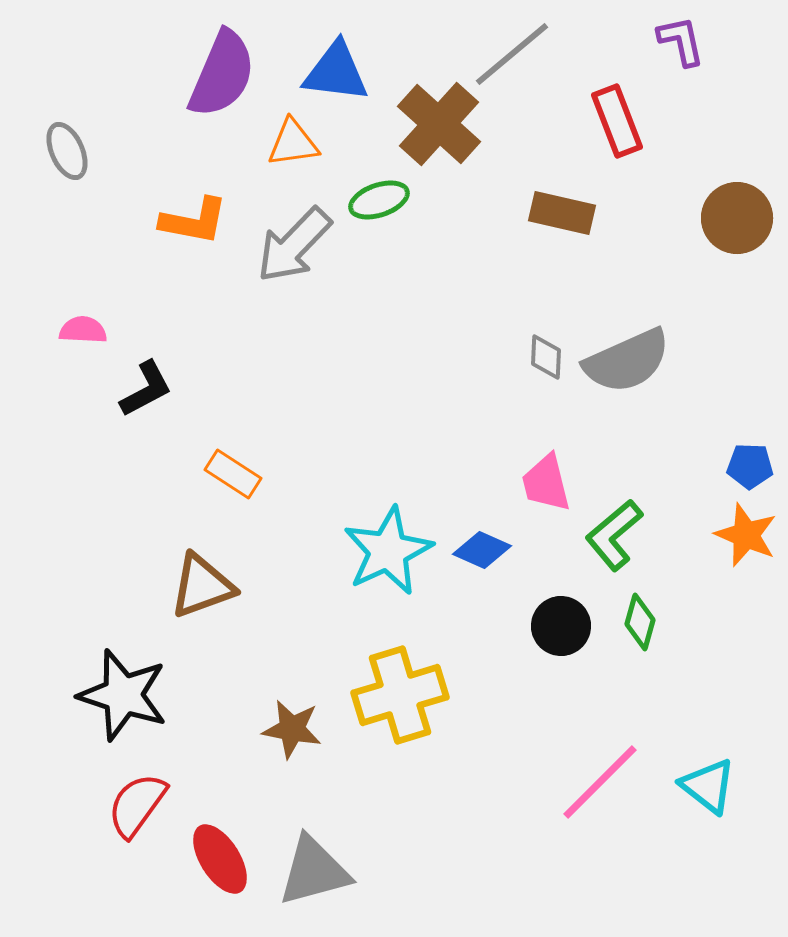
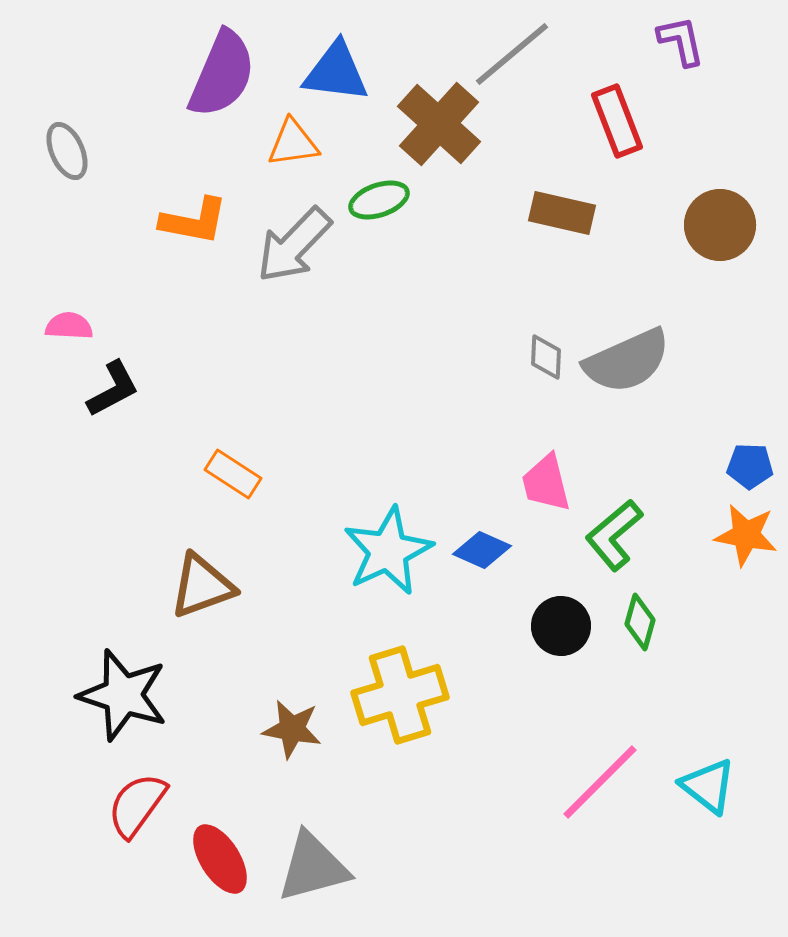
brown circle: moved 17 px left, 7 px down
pink semicircle: moved 14 px left, 4 px up
black L-shape: moved 33 px left
orange star: rotated 12 degrees counterclockwise
gray triangle: moved 1 px left, 4 px up
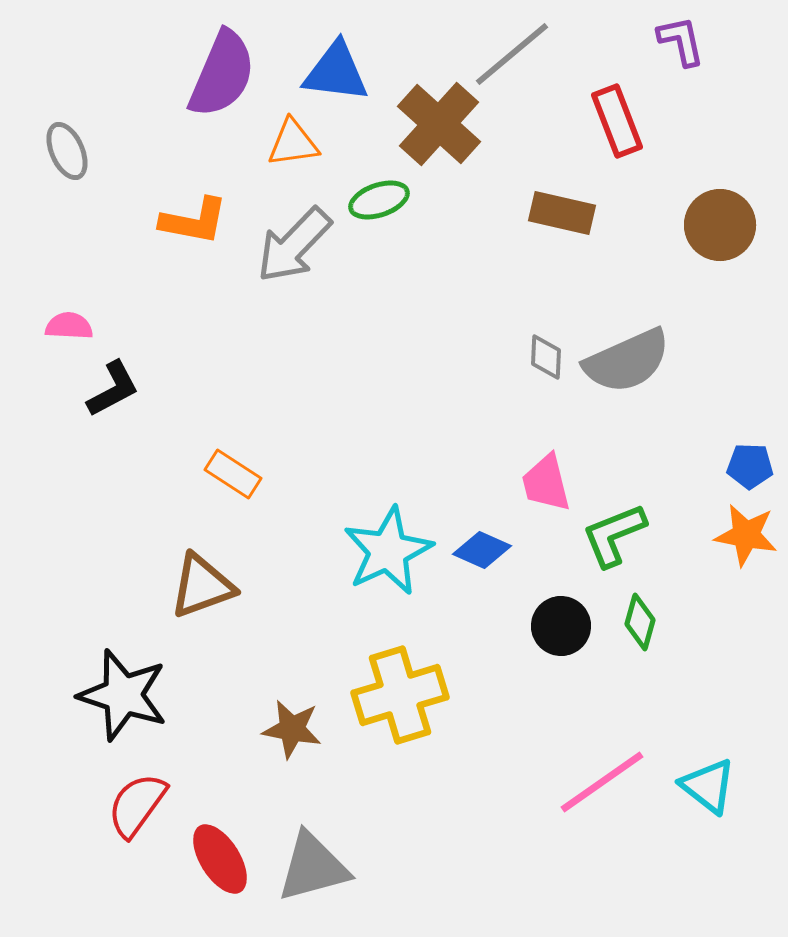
green L-shape: rotated 18 degrees clockwise
pink line: moved 2 px right; rotated 10 degrees clockwise
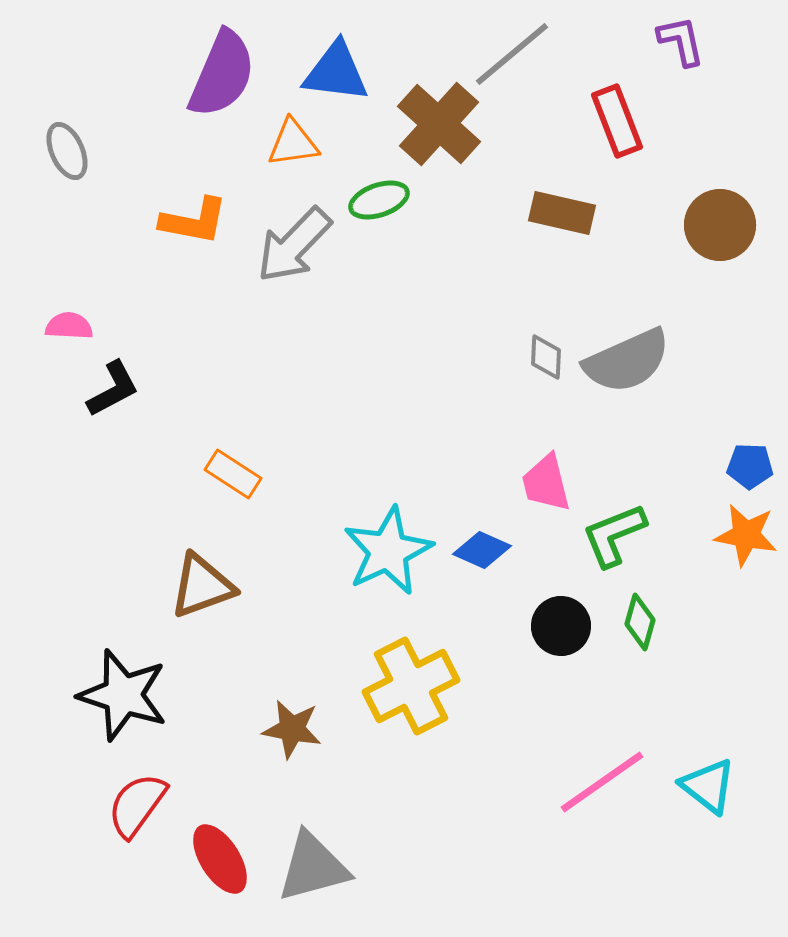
yellow cross: moved 11 px right, 9 px up; rotated 10 degrees counterclockwise
